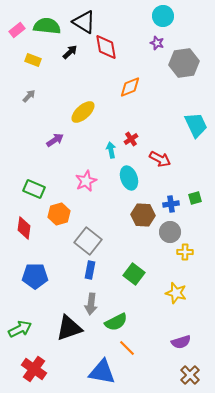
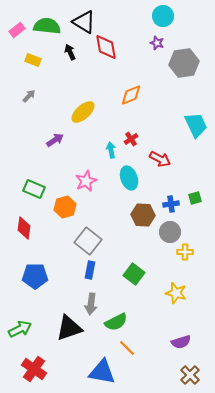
black arrow at (70, 52): rotated 70 degrees counterclockwise
orange diamond at (130, 87): moved 1 px right, 8 px down
orange hexagon at (59, 214): moved 6 px right, 7 px up
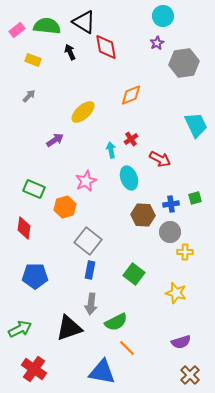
purple star at (157, 43): rotated 24 degrees clockwise
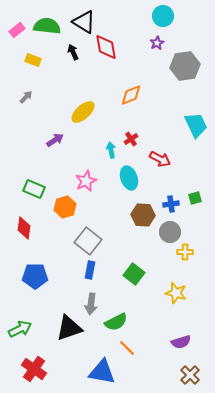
black arrow at (70, 52): moved 3 px right
gray hexagon at (184, 63): moved 1 px right, 3 px down
gray arrow at (29, 96): moved 3 px left, 1 px down
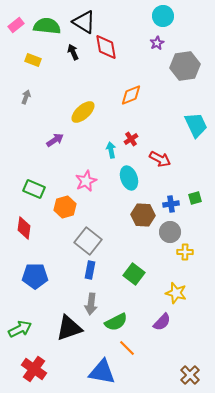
pink rectangle at (17, 30): moved 1 px left, 5 px up
gray arrow at (26, 97): rotated 24 degrees counterclockwise
purple semicircle at (181, 342): moved 19 px left, 20 px up; rotated 30 degrees counterclockwise
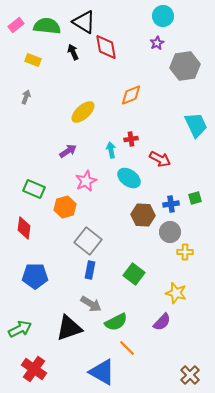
red cross at (131, 139): rotated 24 degrees clockwise
purple arrow at (55, 140): moved 13 px right, 11 px down
cyan ellipse at (129, 178): rotated 35 degrees counterclockwise
gray arrow at (91, 304): rotated 65 degrees counterclockwise
blue triangle at (102, 372): rotated 20 degrees clockwise
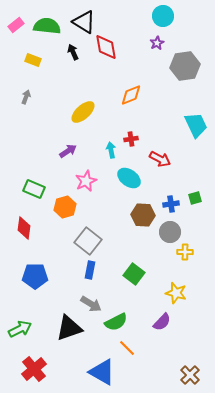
red cross at (34, 369): rotated 15 degrees clockwise
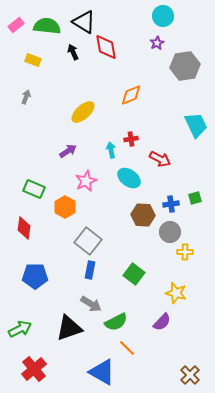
orange hexagon at (65, 207): rotated 15 degrees counterclockwise
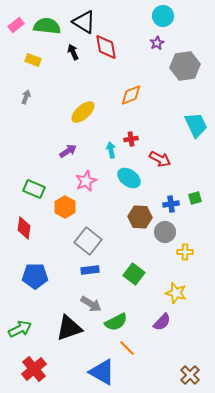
brown hexagon at (143, 215): moved 3 px left, 2 px down
gray circle at (170, 232): moved 5 px left
blue rectangle at (90, 270): rotated 72 degrees clockwise
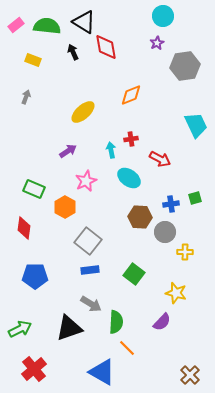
green semicircle at (116, 322): rotated 60 degrees counterclockwise
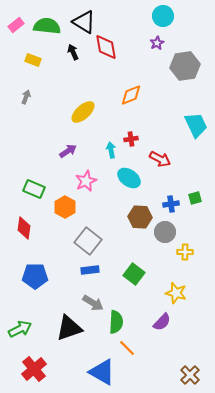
gray arrow at (91, 304): moved 2 px right, 1 px up
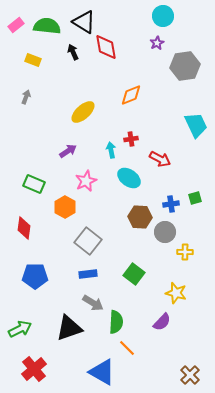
green rectangle at (34, 189): moved 5 px up
blue rectangle at (90, 270): moved 2 px left, 4 px down
